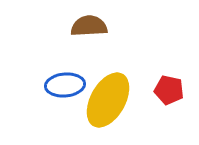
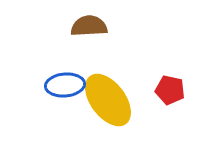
red pentagon: moved 1 px right
yellow ellipse: rotated 66 degrees counterclockwise
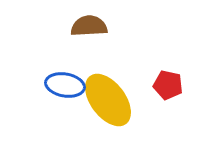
blue ellipse: rotated 15 degrees clockwise
red pentagon: moved 2 px left, 5 px up
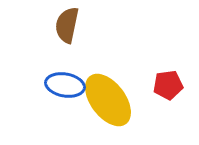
brown semicircle: moved 22 px left, 1 px up; rotated 75 degrees counterclockwise
red pentagon: rotated 20 degrees counterclockwise
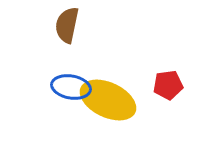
blue ellipse: moved 6 px right, 2 px down
yellow ellipse: rotated 28 degrees counterclockwise
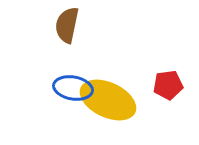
blue ellipse: moved 2 px right, 1 px down
